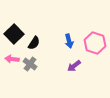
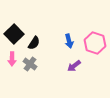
pink arrow: rotated 96 degrees counterclockwise
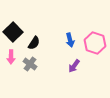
black square: moved 1 px left, 2 px up
blue arrow: moved 1 px right, 1 px up
pink arrow: moved 1 px left, 2 px up
purple arrow: rotated 16 degrees counterclockwise
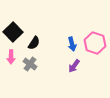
blue arrow: moved 2 px right, 4 px down
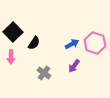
blue arrow: rotated 104 degrees counterclockwise
gray cross: moved 14 px right, 9 px down
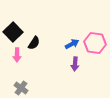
pink hexagon: rotated 10 degrees counterclockwise
pink arrow: moved 6 px right, 2 px up
purple arrow: moved 1 px right, 2 px up; rotated 32 degrees counterclockwise
gray cross: moved 23 px left, 15 px down
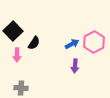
black square: moved 1 px up
pink hexagon: moved 1 px left, 1 px up; rotated 25 degrees clockwise
purple arrow: moved 2 px down
gray cross: rotated 32 degrees counterclockwise
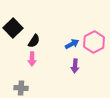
black square: moved 3 px up
black semicircle: moved 2 px up
pink arrow: moved 15 px right, 4 px down
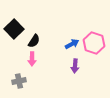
black square: moved 1 px right, 1 px down
pink hexagon: moved 1 px down; rotated 15 degrees counterclockwise
gray cross: moved 2 px left, 7 px up; rotated 16 degrees counterclockwise
